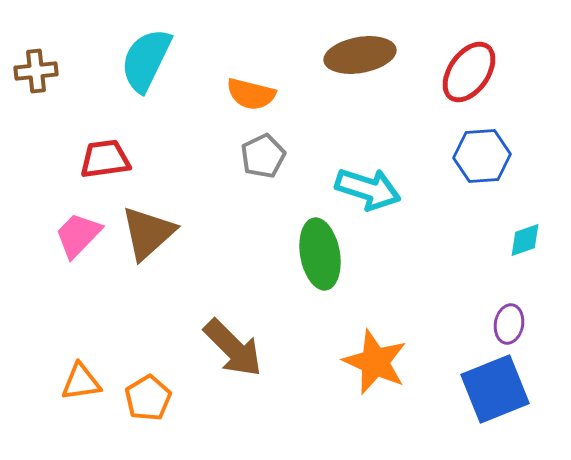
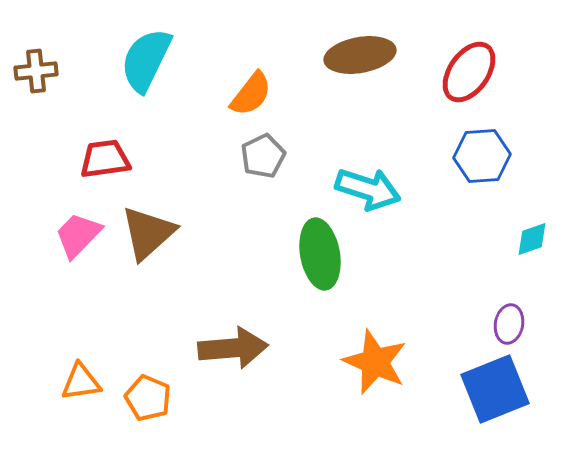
orange semicircle: rotated 66 degrees counterclockwise
cyan diamond: moved 7 px right, 1 px up
brown arrow: rotated 50 degrees counterclockwise
orange pentagon: rotated 18 degrees counterclockwise
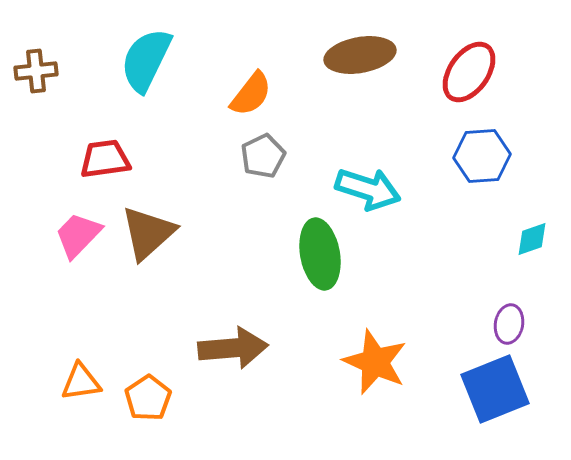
orange pentagon: rotated 15 degrees clockwise
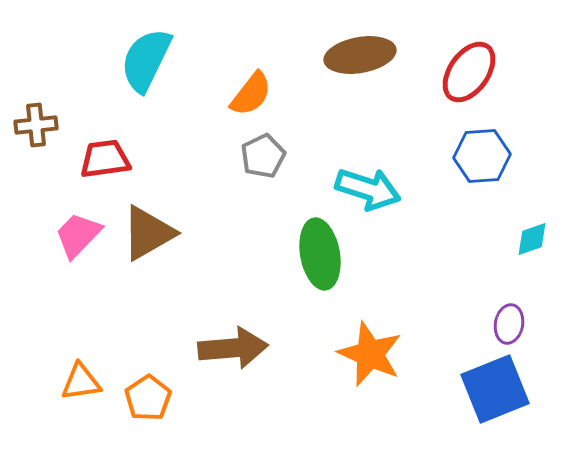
brown cross: moved 54 px down
brown triangle: rotated 12 degrees clockwise
orange star: moved 5 px left, 8 px up
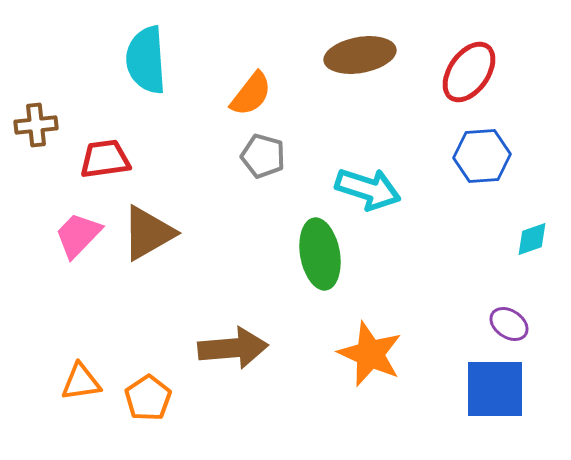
cyan semicircle: rotated 30 degrees counterclockwise
gray pentagon: rotated 30 degrees counterclockwise
purple ellipse: rotated 66 degrees counterclockwise
blue square: rotated 22 degrees clockwise
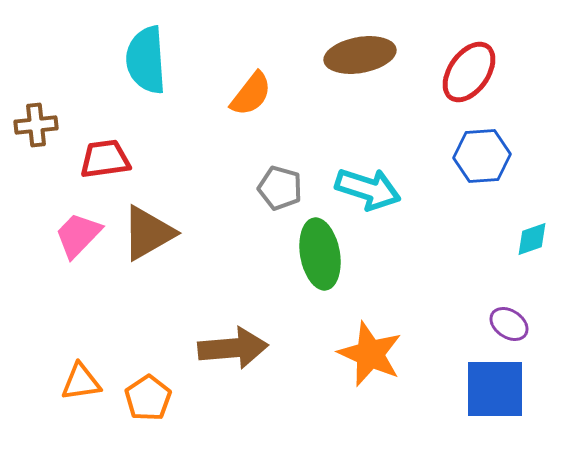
gray pentagon: moved 17 px right, 32 px down
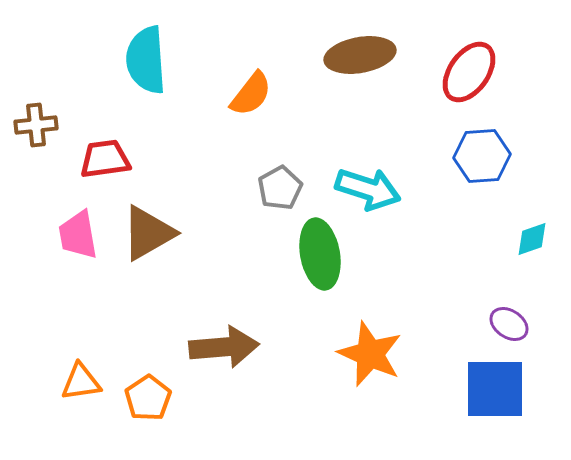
gray pentagon: rotated 27 degrees clockwise
pink trapezoid: rotated 54 degrees counterclockwise
brown arrow: moved 9 px left, 1 px up
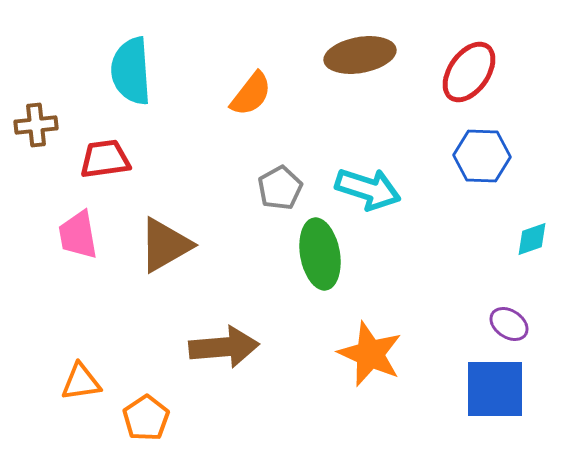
cyan semicircle: moved 15 px left, 11 px down
blue hexagon: rotated 6 degrees clockwise
brown triangle: moved 17 px right, 12 px down
orange pentagon: moved 2 px left, 20 px down
